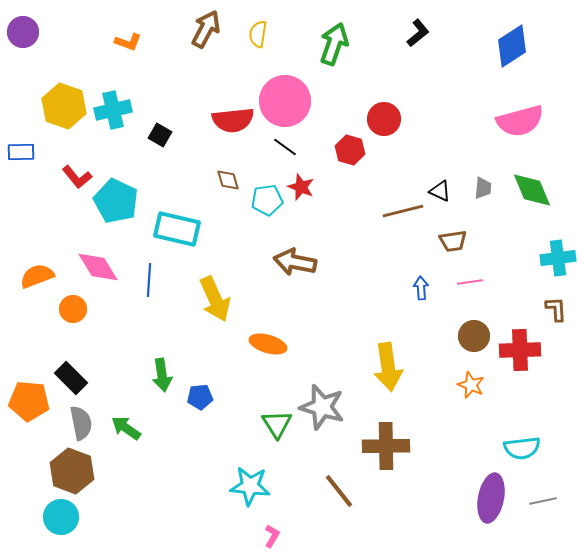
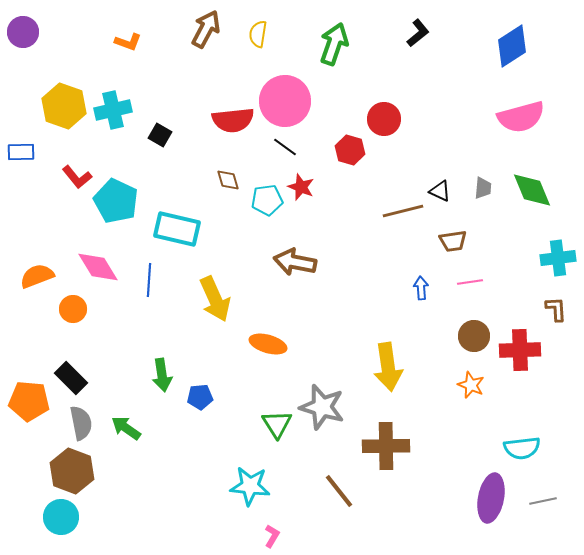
pink semicircle at (520, 121): moved 1 px right, 4 px up
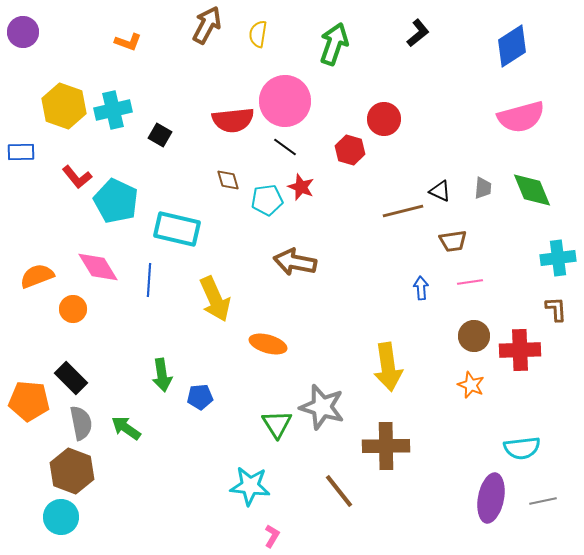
brown arrow at (206, 29): moved 1 px right, 4 px up
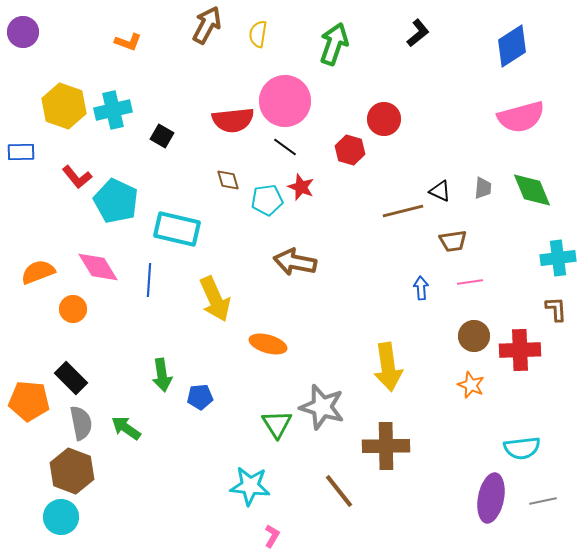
black square at (160, 135): moved 2 px right, 1 px down
orange semicircle at (37, 276): moved 1 px right, 4 px up
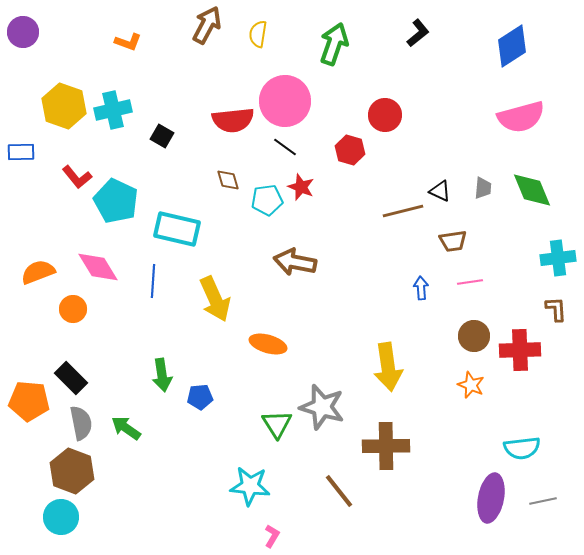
red circle at (384, 119): moved 1 px right, 4 px up
blue line at (149, 280): moved 4 px right, 1 px down
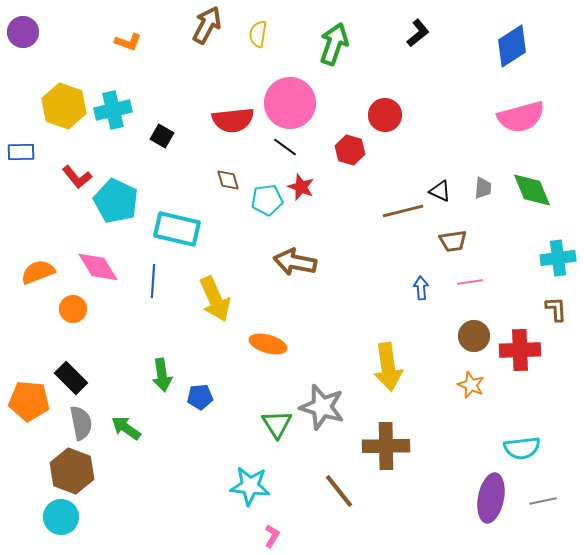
pink circle at (285, 101): moved 5 px right, 2 px down
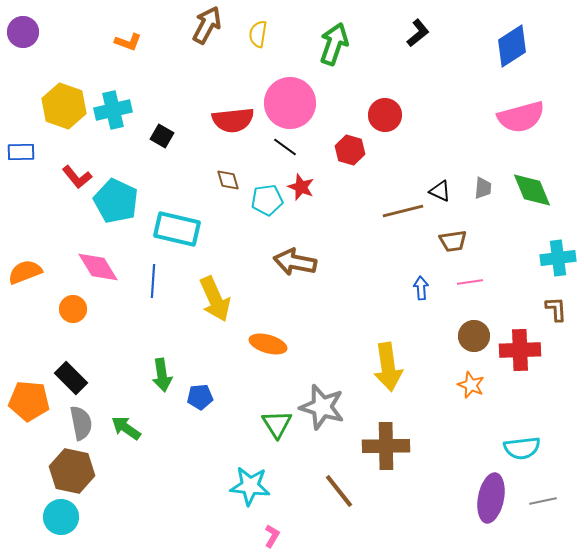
orange semicircle at (38, 272): moved 13 px left
brown hexagon at (72, 471): rotated 9 degrees counterclockwise
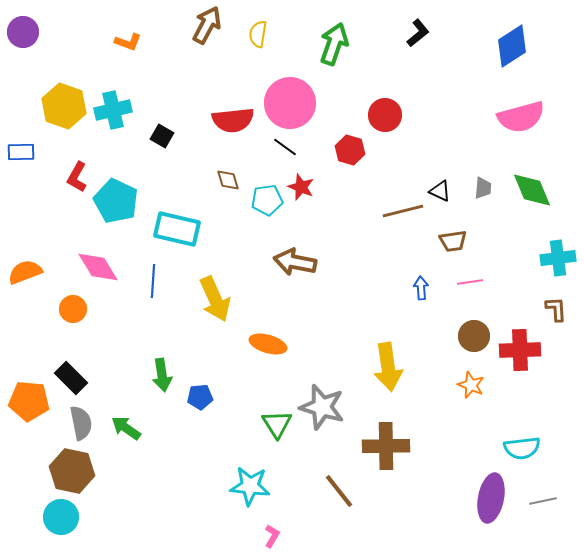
red L-shape at (77, 177): rotated 68 degrees clockwise
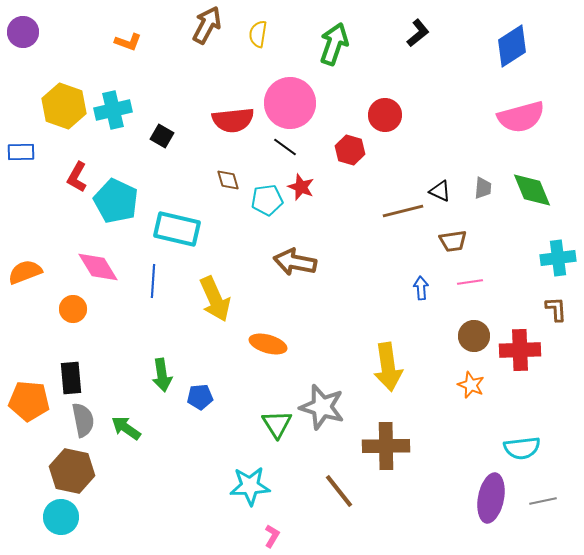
black rectangle at (71, 378): rotated 40 degrees clockwise
gray semicircle at (81, 423): moved 2 px right, 3 px up
cyan star at (250, 486): rotated 9 degrees counterclockwise
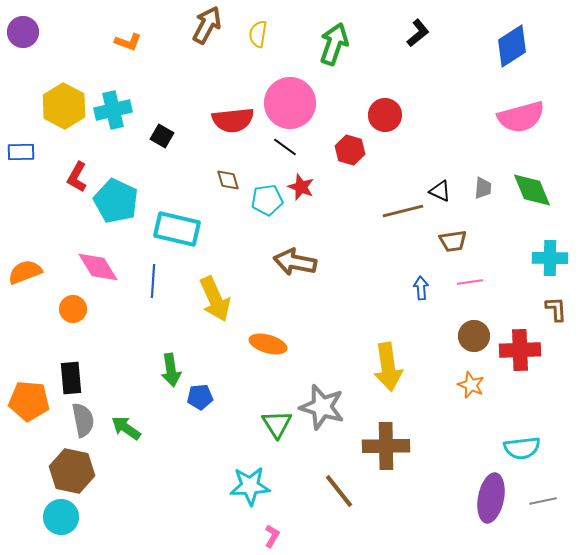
yellow hexagon at (64, 106): rotated 9 degrees clockwise
cyan cross at (558, 258): moved 8 px left; rotated 8 degrees clockwise
green arrow at (162, 375): moved 9 px right, 5 px up
